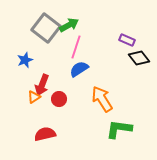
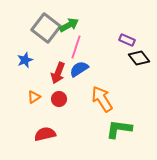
red arrow: moved 16 px right, 12 px up
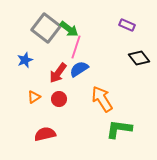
green arrow: moved 4 px down; rotated 66 degrees clockwise
purple rectangle: moved 15 px up
red arrow: rotated 15 degrees clockwise
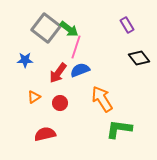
purple rectangle: rotated 35 degrees clockwise
blue star: rotated 21 degrees clockwise
blue semicircle: moved 1 px right, 1 px down; rotated 12 degrees clockwise
red circle: moved 1 px right, 4 px down
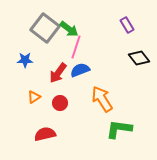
gray square: moved 1 px left
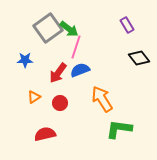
gray square: moved 3 px right; rotated 16 degrees clockwise
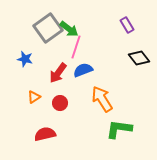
blue star: moved 1 px up; rotated 14 degrees clockwise
blue semicircle: moved 3 px right
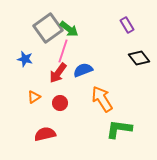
pink line: moved 13 px left, 4 px down
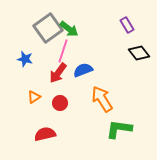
black diamond: moved 5 px up
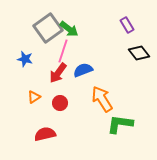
green L-shape: moved 1 px right, 5 px up
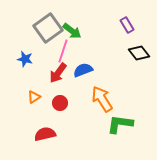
green arrow: moved 3 px right, 2 px down
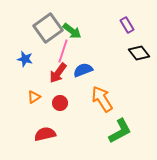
green L-shape: moved 7 px down; rotated 144 degrees clockwise
